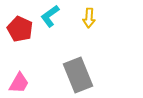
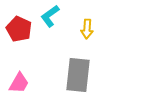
yellow arrow: moved 2 px left, 11 px down
red pentagon: moved 1 px left
gray rectangle: rotated 28 degrees clockwise
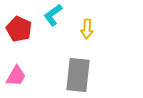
cyan L-shape: moved 3 px right, 1 px up
pink trapezoid: moved 3 px left, 7 px up
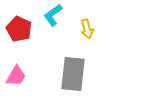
yellow arrow: rotated 18 degrees counterclockwise
gray rectangle: moved 5 px left, 1 px up
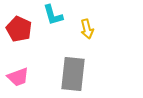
cyan L-shape: rotated 70 degrees counterclockwise
pink trapezoid: moved 2 px right, 1 px down; rotated 40 degrees clockwise
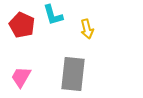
red pentagon: moved 3 px right, 4 px up
pink trapezoid: moved 3 px right; rotated 140 degrees clockwise
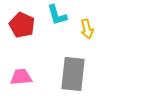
cyan L-shape: moved 4 px right
pink trapezoid: rotated 55 degrees clockwise
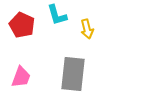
pink trapezoid: rotated 115 degrees clockwise
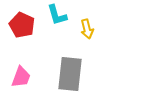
gray rectangle: moved 3 px left
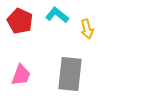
cyan L-shape: rotated 145 degrees clockwise
red pentagon: moved 2 px left, 4 px up
pink trapezoid: moved 2 px up
